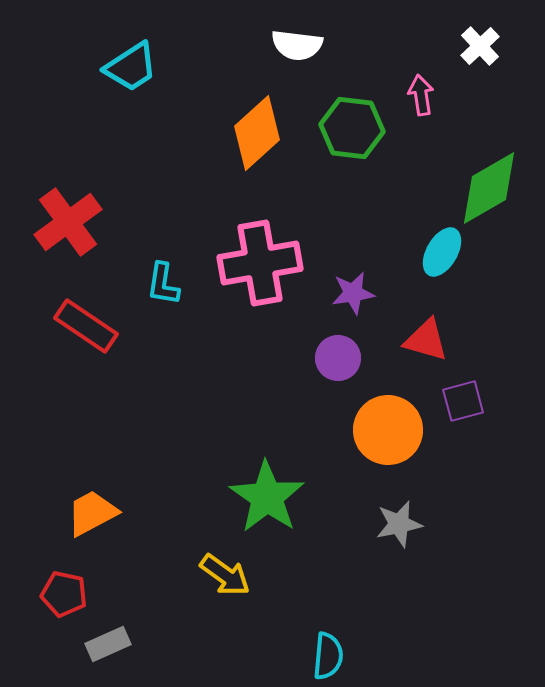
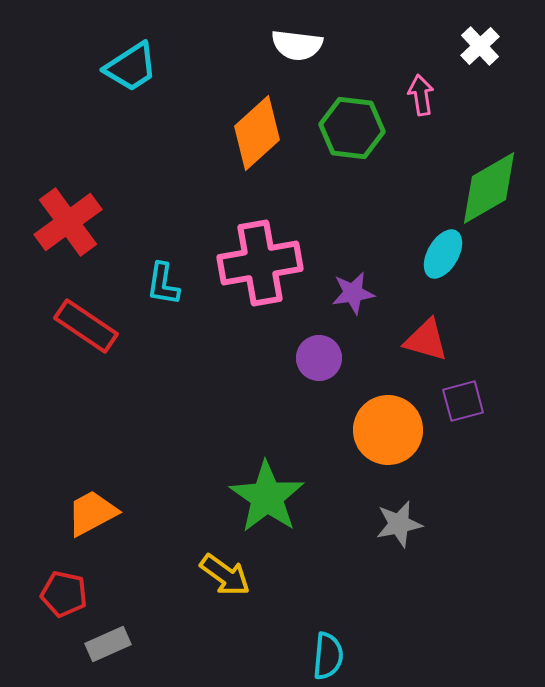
cyan ellipse: moved 1 px right, 2 px down
purple circle: moved 19 px left
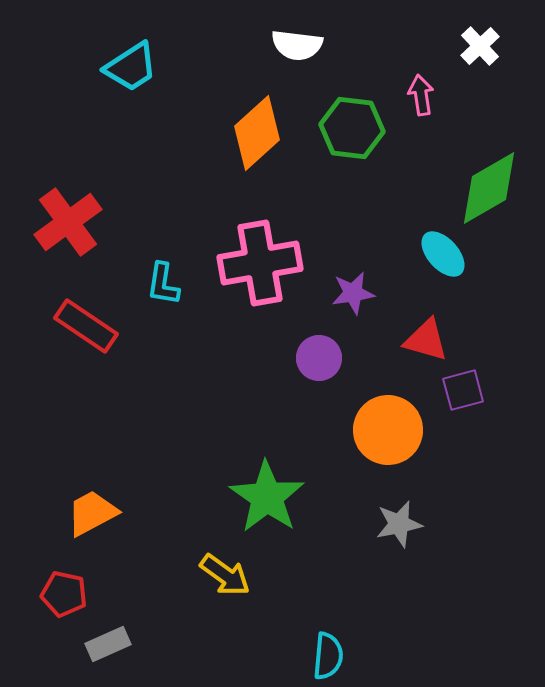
cyan ellipse: rotated 72 degrees counterclockwise
purple square: moved 11 px up
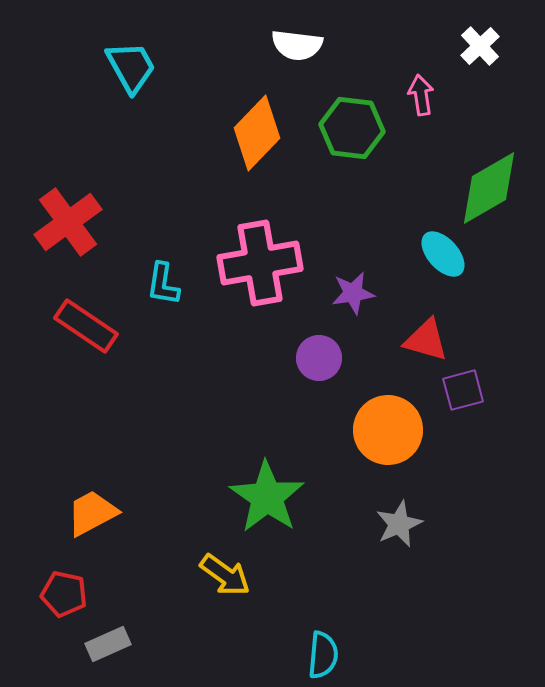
cyan trapezoid: rotated 86 degrees counterclockwise
orange diamond: rotated 4 degrees counterclockwise
gray star: rotated 12 degrees counterclockwise
cyan semicircle: moved 5 px left, 1 px up
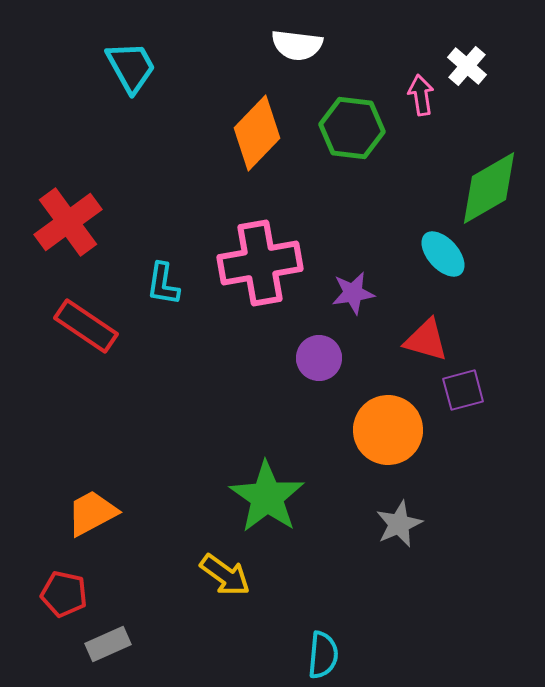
white cross: moved 13 px left, 20 px down; rotated 6 degrees counterclockwise
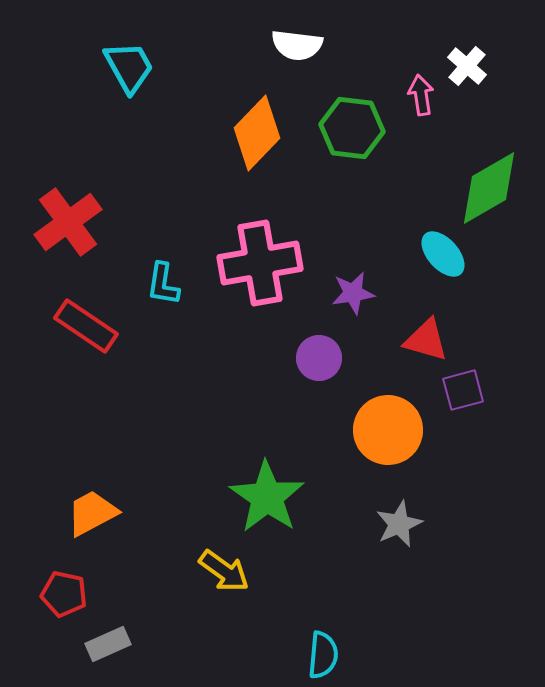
cyan trapezoid: moved 2 px left
yellow arrow: moved 1 px left, 4 px up
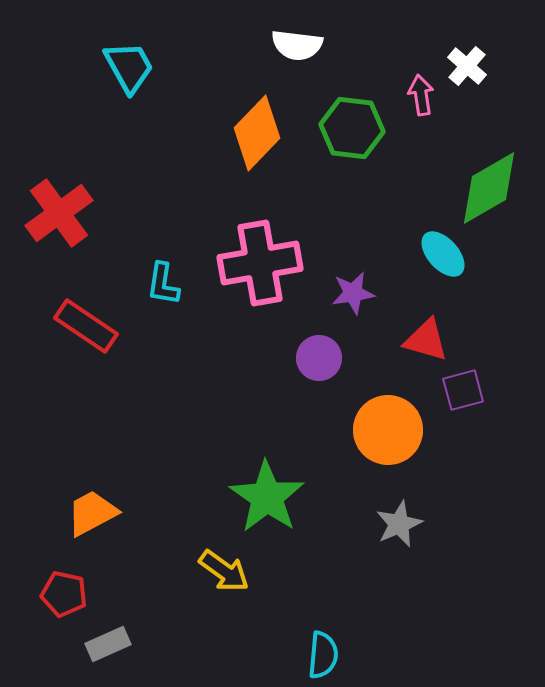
red cross: moved 9 px left, 9 px up
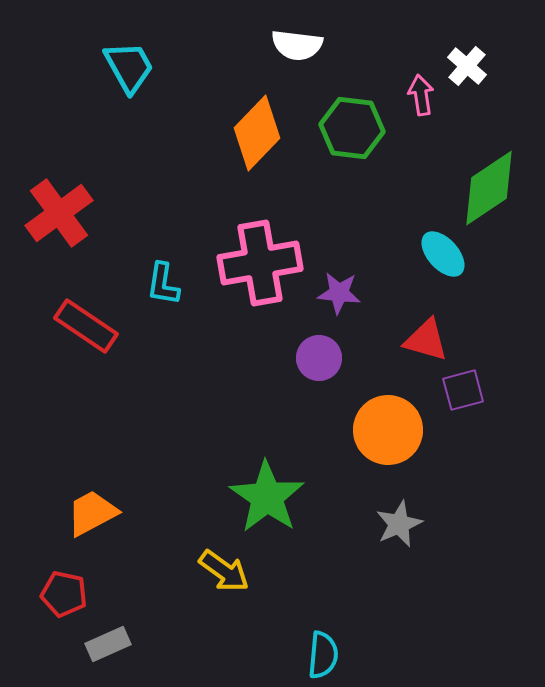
green diamond: rotated 4 degrees counterclockwise
purple star: moved 14 px left; rotated 15 degrees clockwise
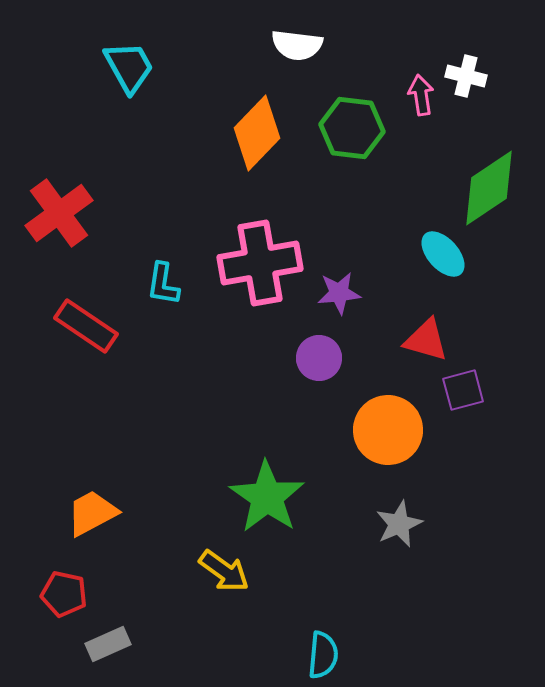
white cross: moved 1 px left, 10 px down; rotated 27 degrees counterclockwise
purple star: rotated 12 degrees counterclockwise
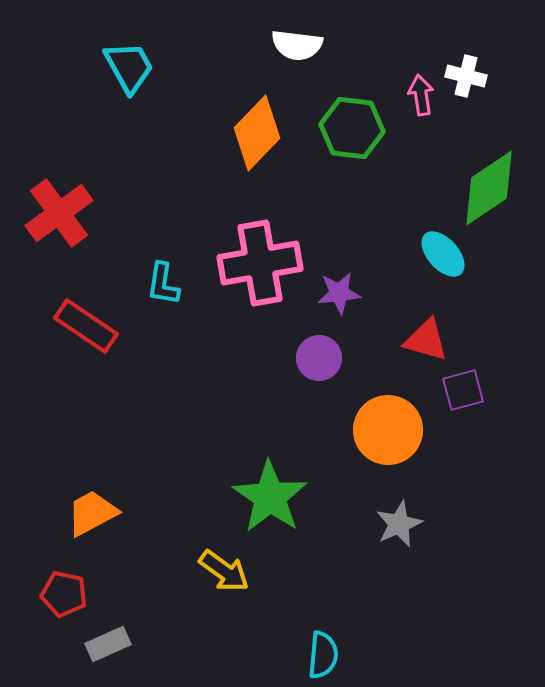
green star: moved 3 px right
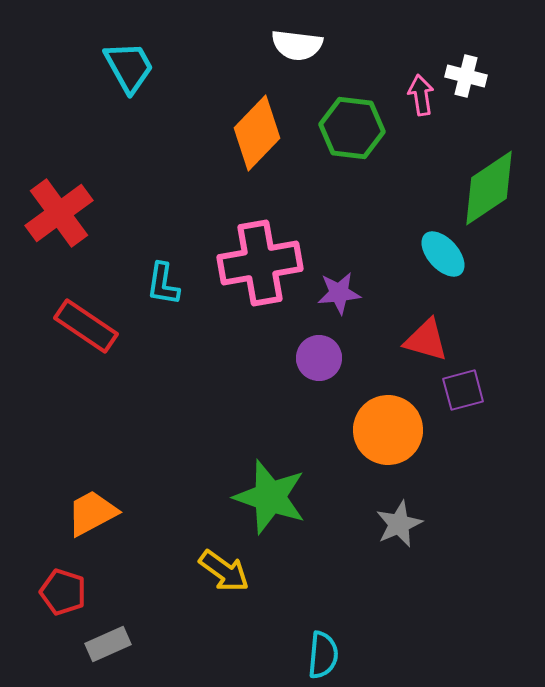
green star: rotated 16 degrees counterclockwise
red pentagon: moved 1 px left, 2 px up; rotated 6 degrees clockwise
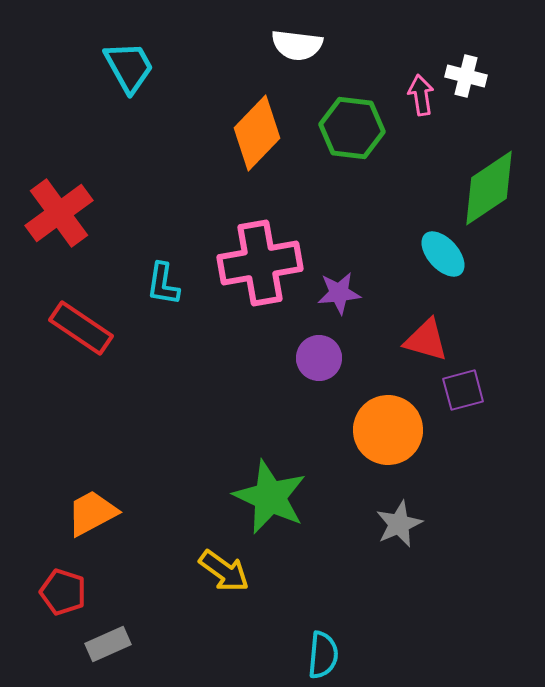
red rectangle: moved 5 px left, 2 px down
green star: rotated 6 degrees clockwise
